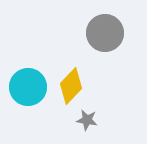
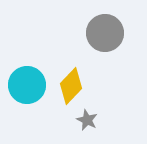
cyan circle: moved 1 px left, 2 px up
gray star: rotated 15 degrees clockwise
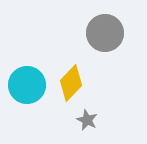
yellow diamond: moved 3 px up
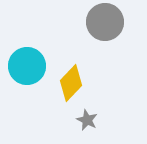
gray circle: moved 11 px up
cyan circle: moved 19 px up
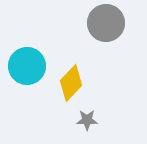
gray circle: moved 1 px right, 1 px down
gray star: rotated 25 degrees counterclockwise
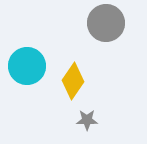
yellow diamond: moved 2 px right, 2 px up; rotated 9 degrees counterclockwise
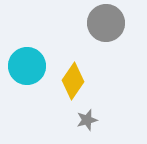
gray star: rotated 15 degrees counterclockwise
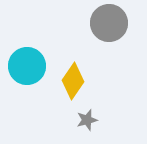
gray circle: moved 3 px right
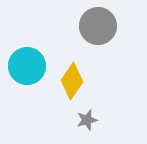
gray circle: moved 11 px left, 3 px down
yellow diamond: moved 1 px left
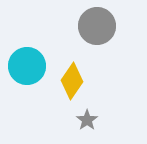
gray circle: moved 1 px left
gray star: rotated 20 degrees counterclockwise
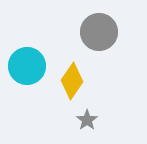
gray circle: moved 2 px right, 6 px down
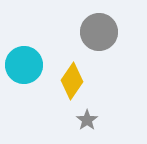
cyan circle: moved 3 px left, 1 px up
